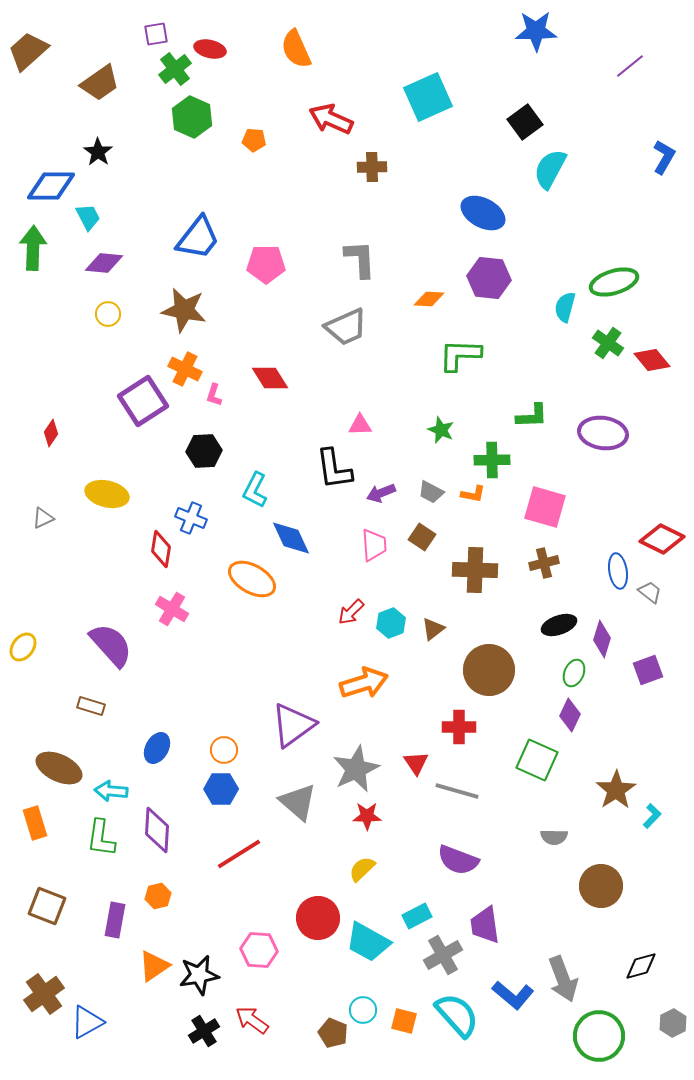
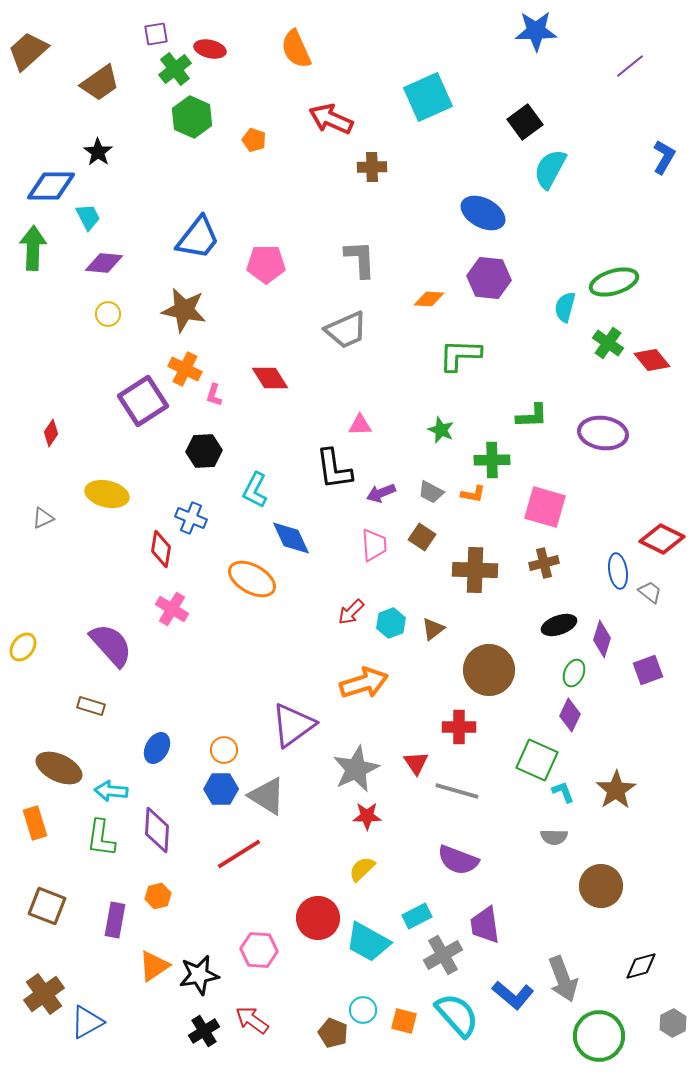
orange pentagon at (254, 140): rotated 15 degrees clockwise
gray trapezoid at (346, 327): moved 3 px down
gray triangle at (298, 802): moved 31 px left, 6 px up; rotated 9 degrees counterclockwise
cyan L-shape at (652, 816): moved 89 px left, 24 px up; rotated 65 degrees counterclockwise
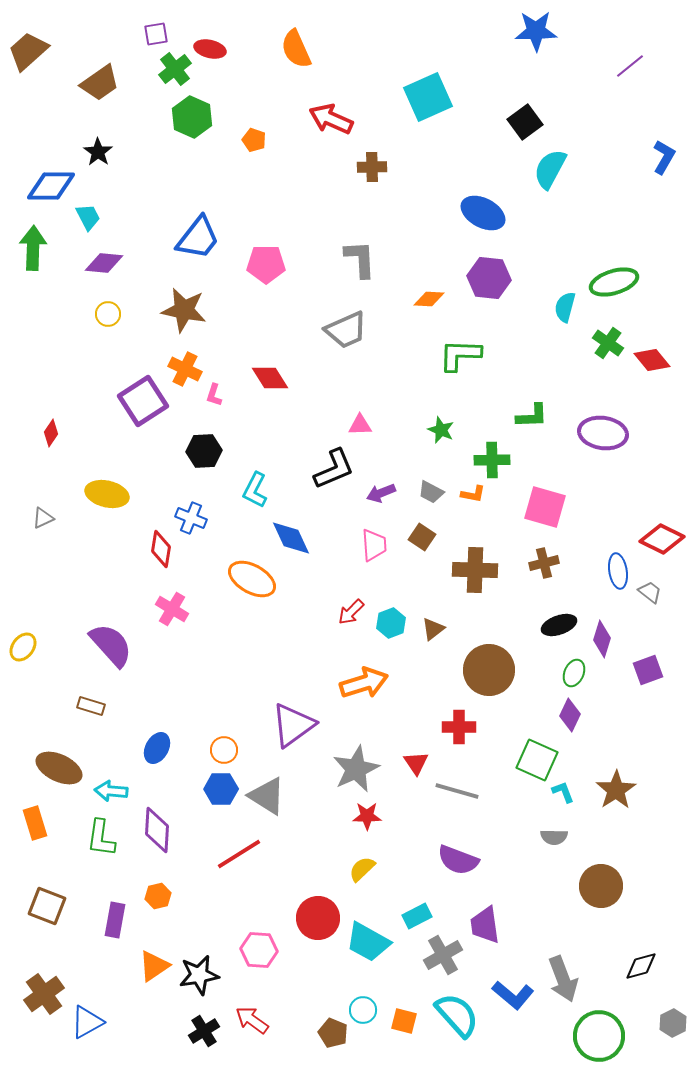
black L-shape at (334, 469): rotated 105 degrees counterclockwise
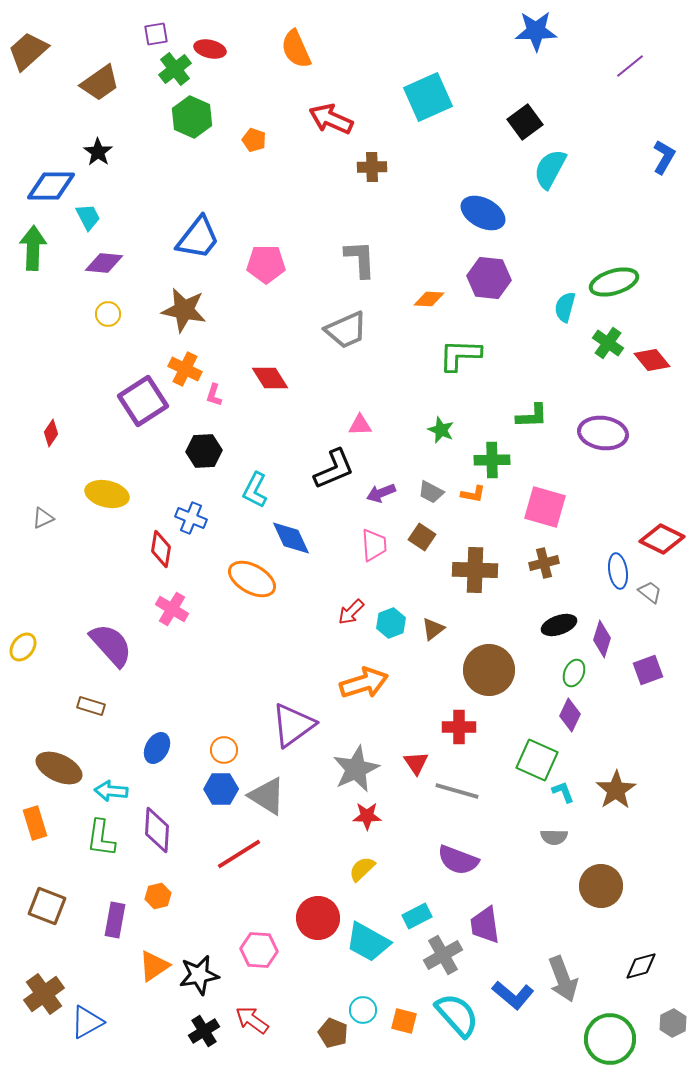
green circle at (599, 1036): moved 11 px right, 3 px down
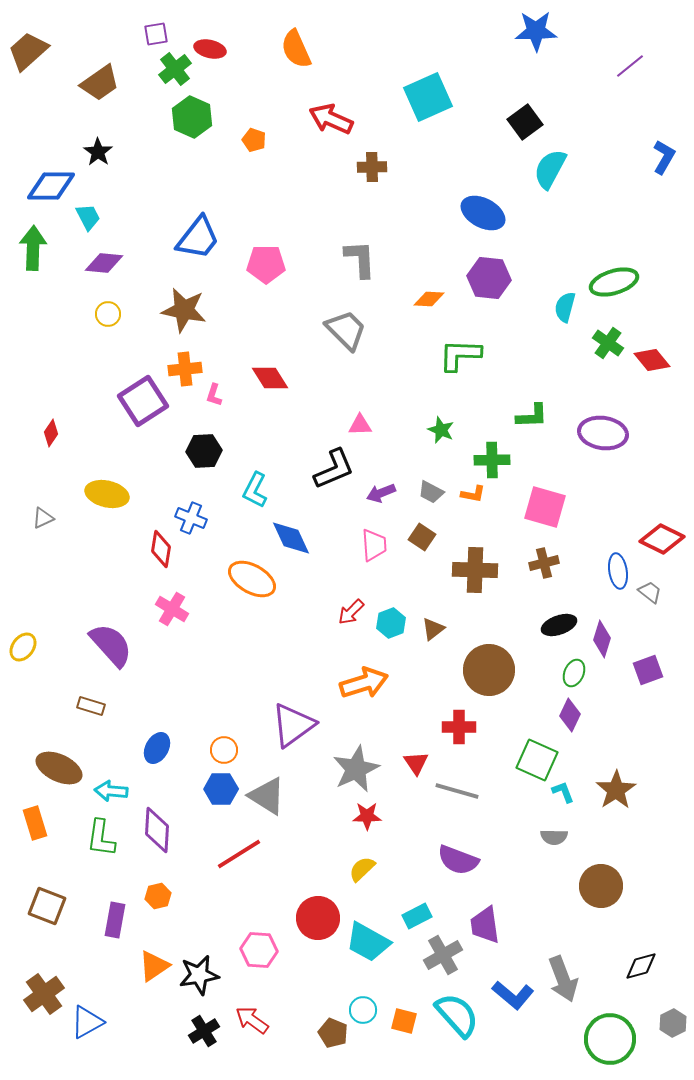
gray trapezoid at (346, 330): rotated 111 degrees counterclockwise
orange cross at (185, 369): rotated 32 degrees counterclockwise
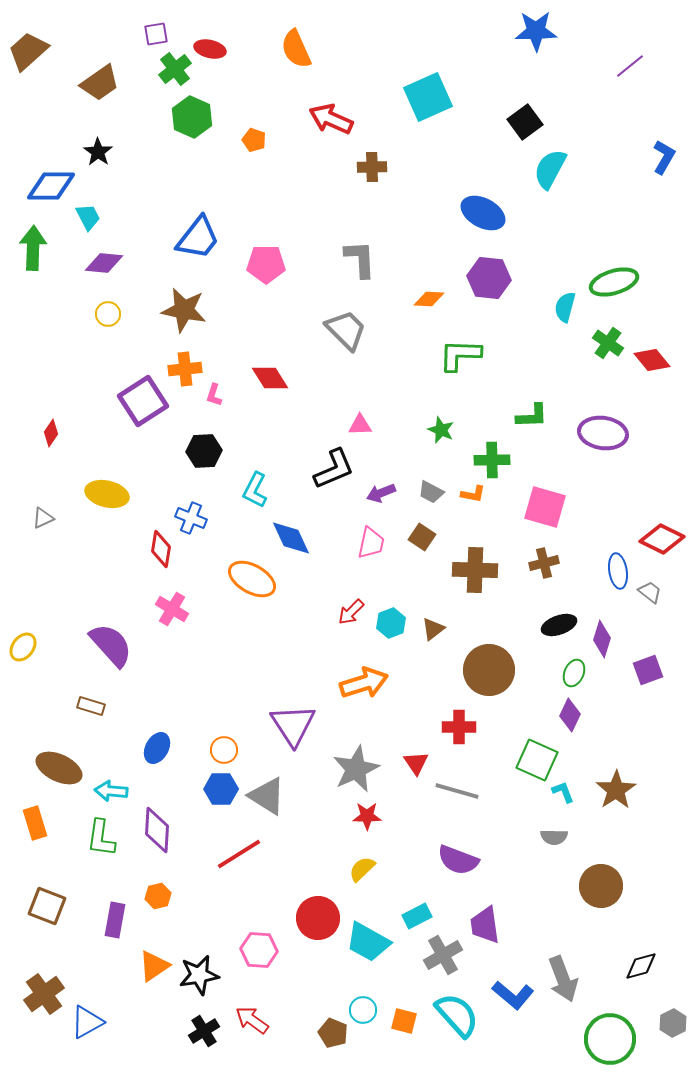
pink trapezoid at (374, 545): moved 3 px left, 2 px up; rotated 16 degrees clockwise
purple triangle at (293, 725): rotated 27 degrees counterclockwise
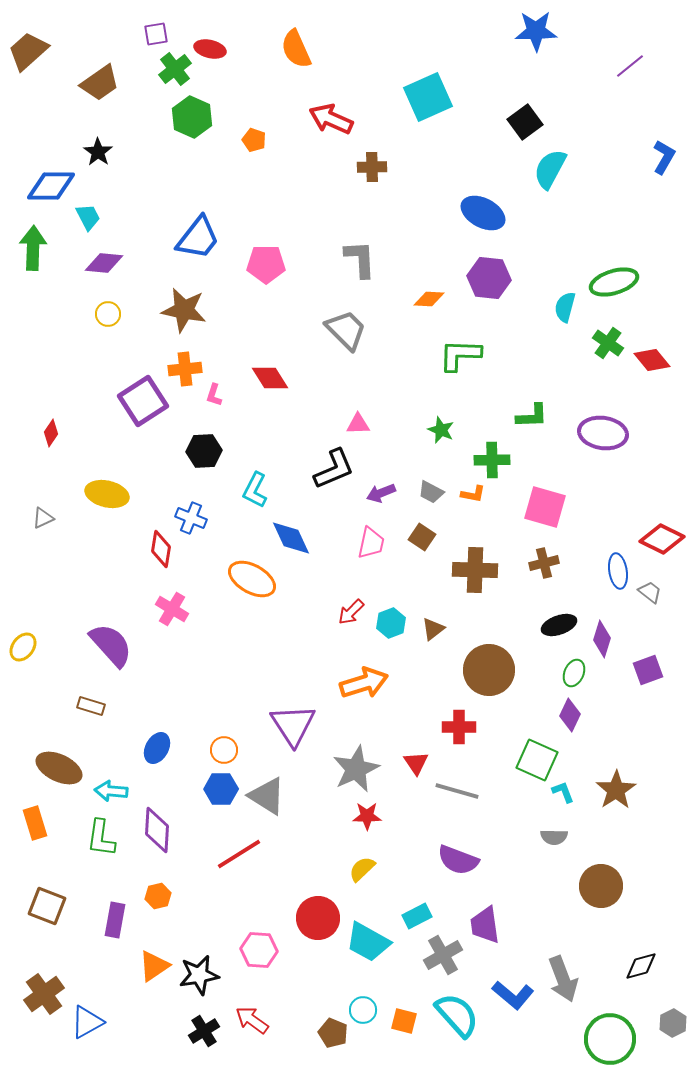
pink triangle at (360, 425): moved 2 px left, 1 px up
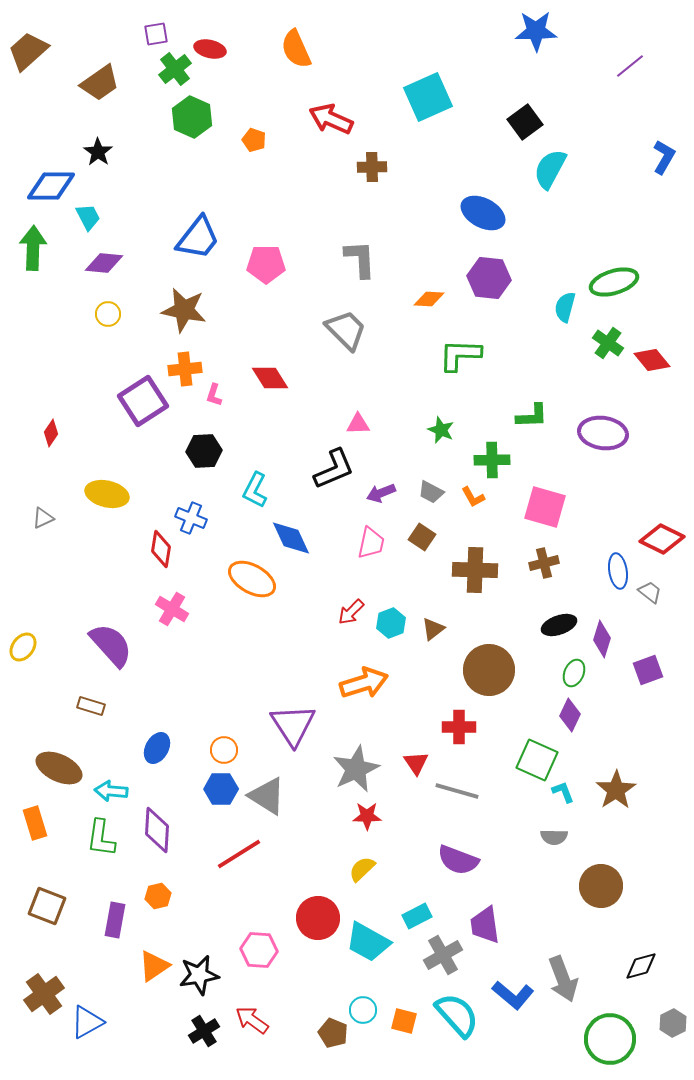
orange L-shape at (473, 494): moved 3 px down; rotated 50 degrees clockwise
